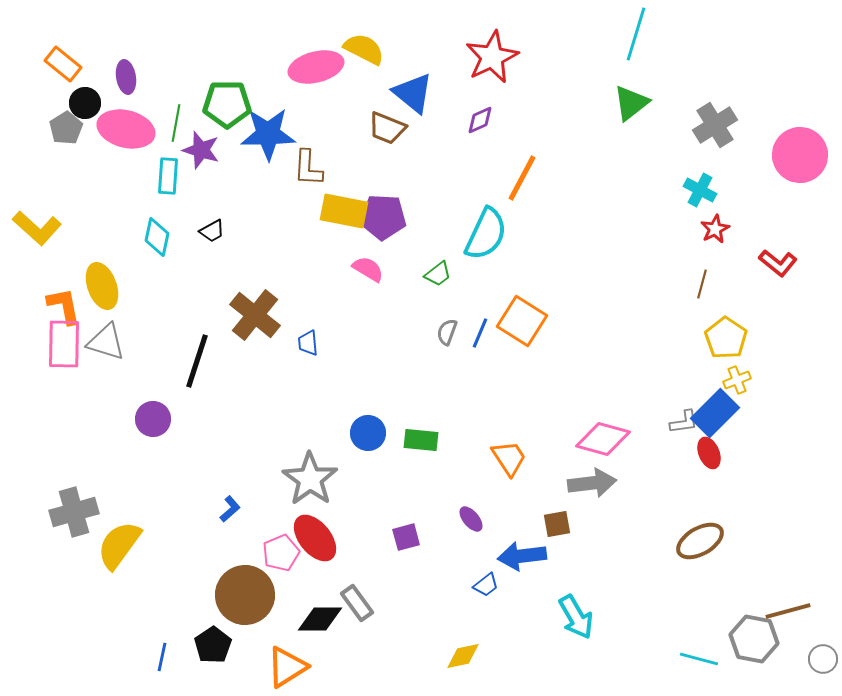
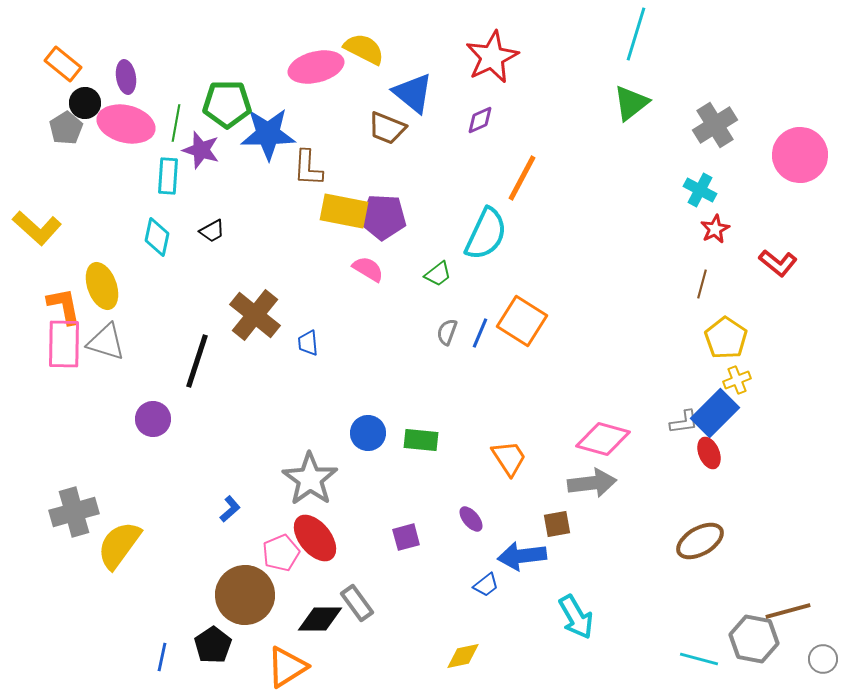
pink ellipse at (126, 129): moved 5 px up
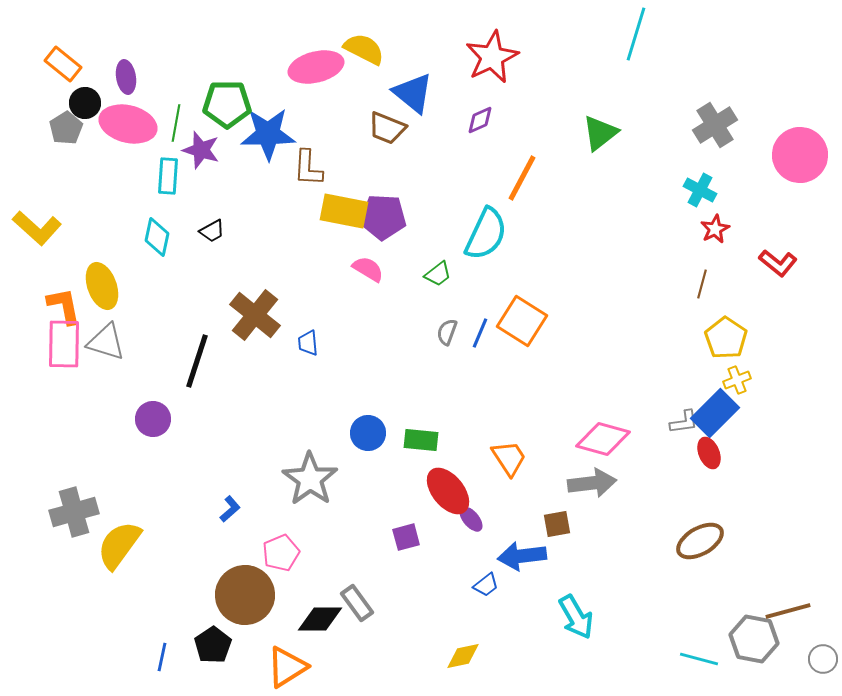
green triangle at (631, 103): moved 31 px left, 30 px down
pink ellipse at (126, 124): moved 2 px right
red ellipse at (315, 538): moved 133 px right, 47 px up
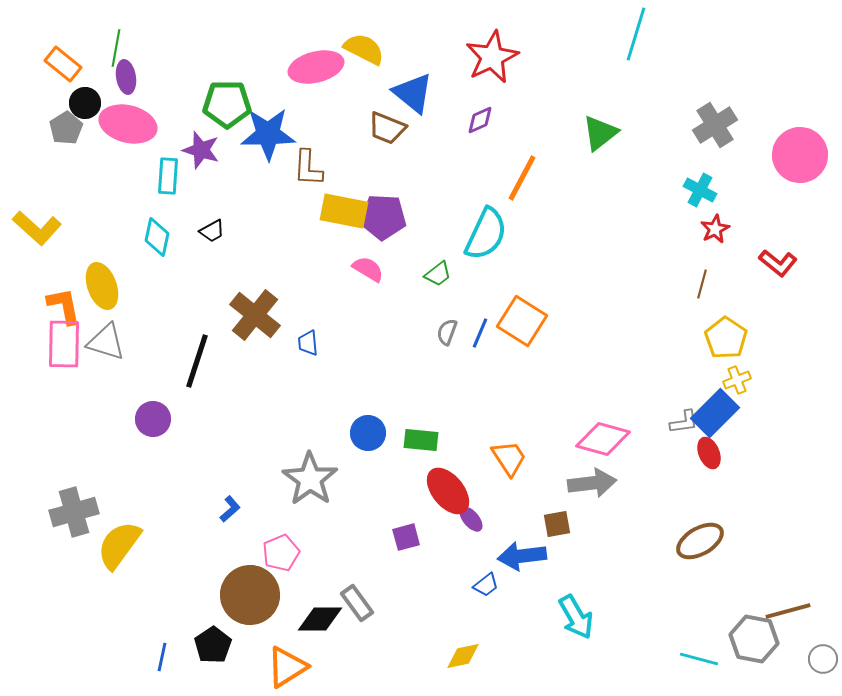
green line at (176, 123): moved 60 px left, 75 px up
brown circle at (245, 595): moved 5 px right
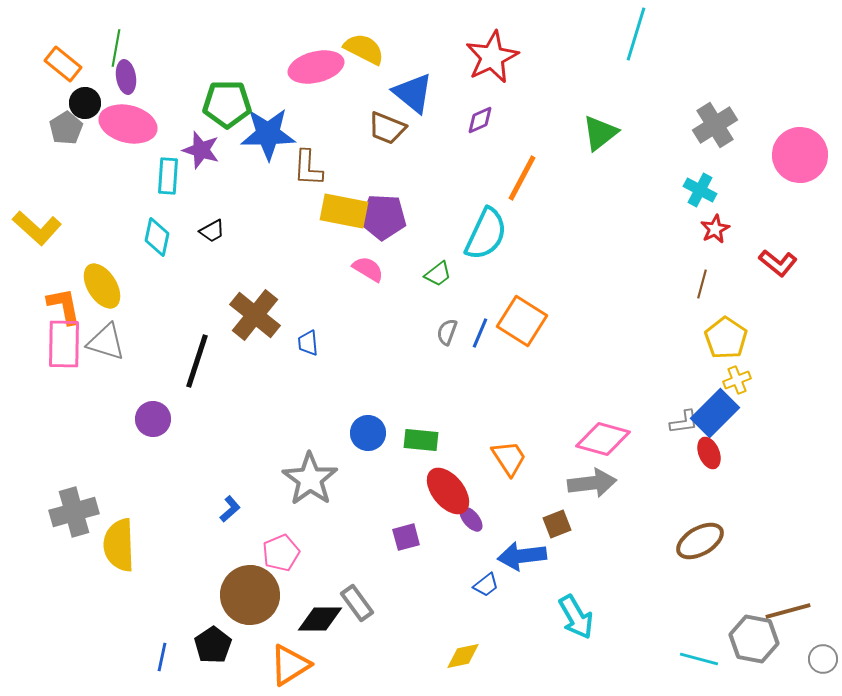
yellow ellipse at (102, 286): rotated 12 degrees counterclockwise
brown square at (557, 524): rotated 12 degrees counterclockwise
yellow semicircle at (119, 545): rotated 38 degrees counterclockwise
orange triangle at (287, 667): moved 3 px right, 2 px up
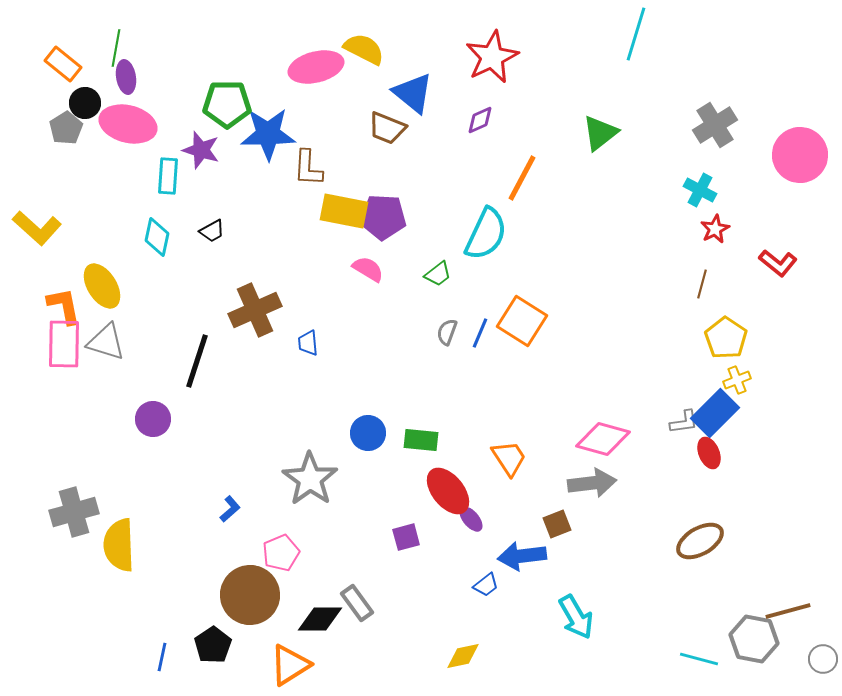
brown cross at (255, 315): moved 5 px up; rotated 27 degrees clockwise
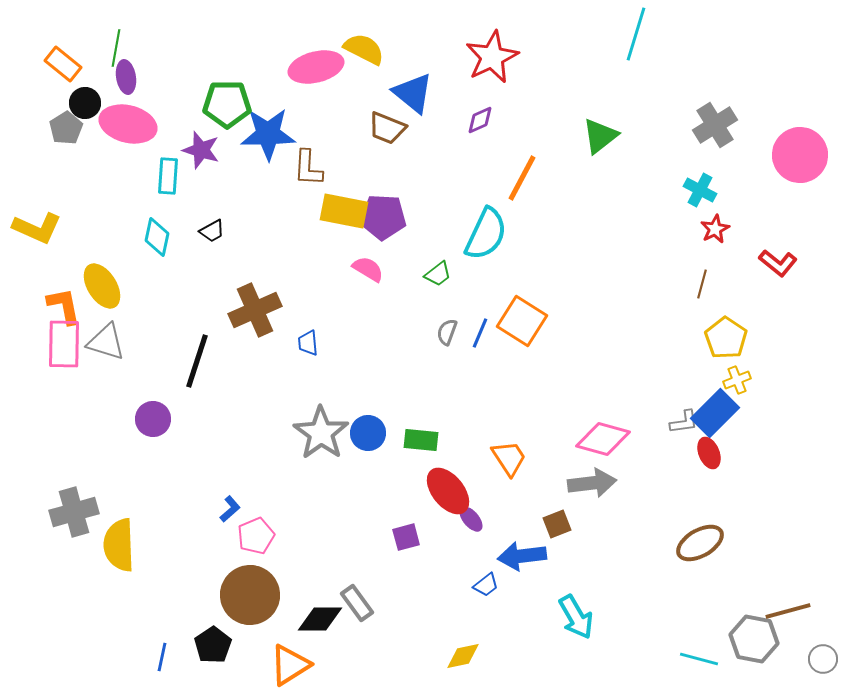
green triangle at (600, 133): moved 3 px down
yellow L-shape at (37, 228): rotated 18 degrees counterclockwise
gray star at (310, 479): moved 11 px right, 46 px up
brown ellipse at (700, 541): moved 2 px down
pink pentagon at (281, 553): moved 25 px left, 17 px up
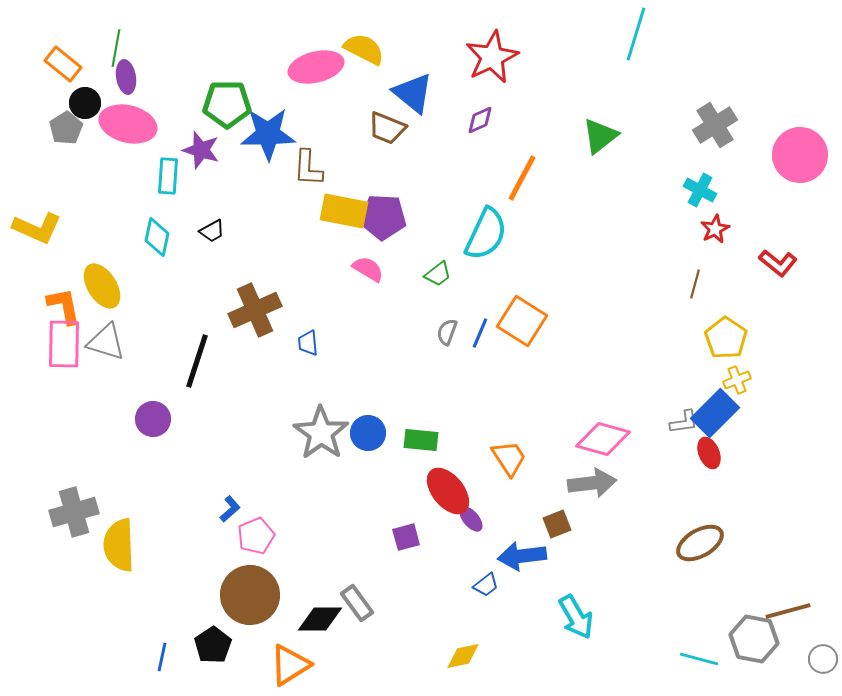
brown line at (702, 284): moved 7 px left
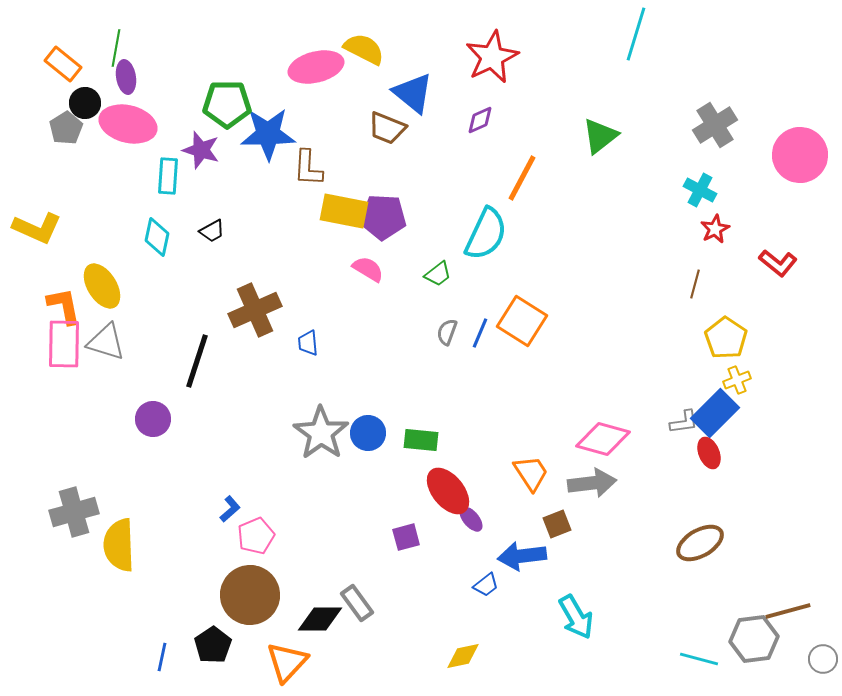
orange trapezoid at (509, 458): moved 22 px right, 15 px down
gray hexagon at (754, 639): rotated 18 degrees counterclockwise
orange triangle at (290, 665): moved 3 px left, 3 px up; rotated 15 degrees counterclockwise
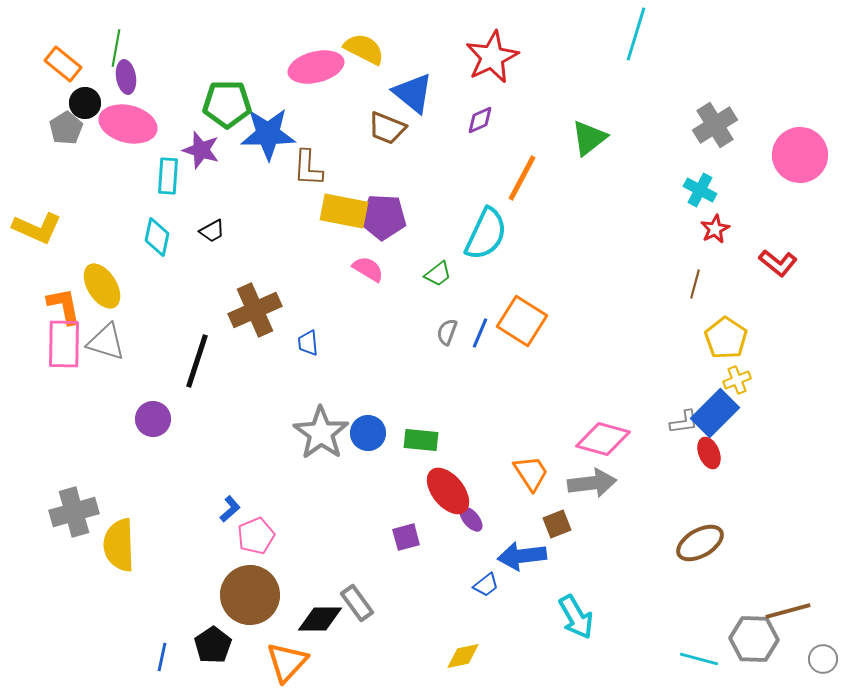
green triangle at (600, 136): moved 11 px left, 2 px down
gray hexagon at (754, 639): rotated 9 degrees clockwise
